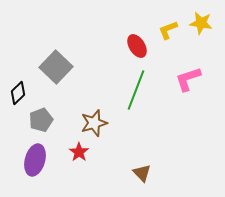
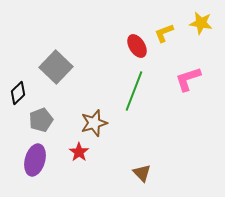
yellow L-shape: moved 4 px left, 3 px down
green line: moved 2 px left, 1 px down
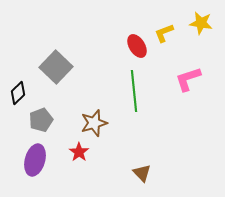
green line: rotated 27 degrees counterclockwise
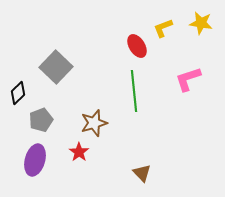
yellow L-shape: moved 1 px left, 5 px up
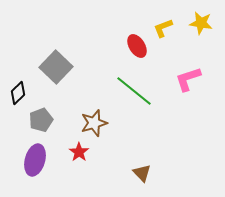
green line: rotated 45 degrees counterclockwise
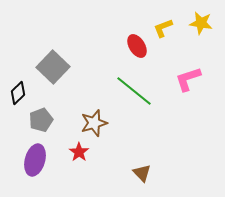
gray square: moved 3 px left
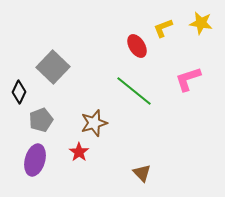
black diamond: moved 1 px right, 1 px up; rotated 20 degrees counterclockwise
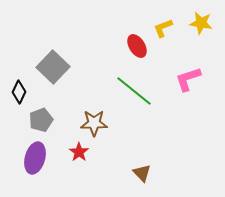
brown star: rotated 16 degrees clockwise
purple ellipse: moved 2 px up
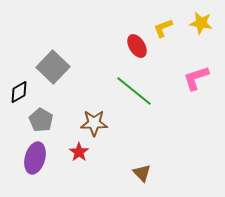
pink L-shape: moved 8 px right, 1 px up
black diamond: rotated 35 degrees clockwise
gray pentagon: rotated 20 degrees counterclockwise
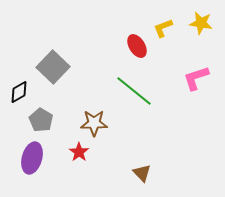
purple ellipse: moved 3 px left
